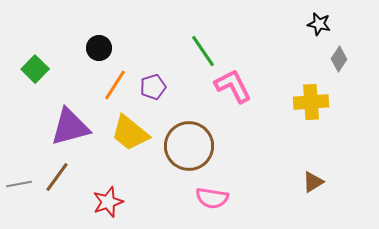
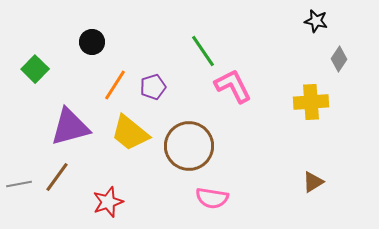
black star: moved 3 px left, 3 px up
black circle: moved 7 px left, 6 px up
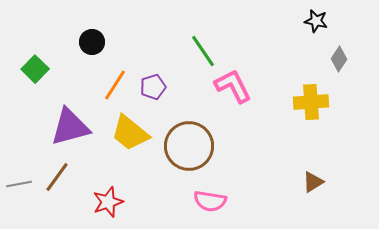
pink semicircle: moved 2 px left, 3 px down
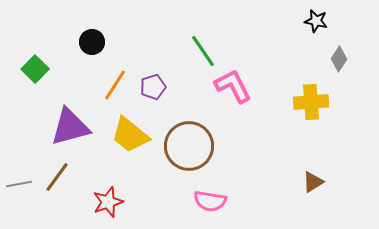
yellow trapezoid: moved 2 px down
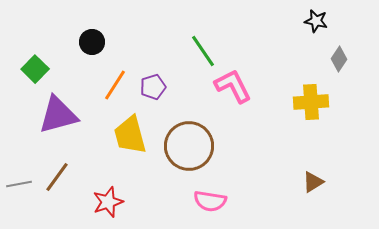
purple triangle: moved 12 px left, 12 px up
yellow trapezoid: rotated 36 degrees clockwise
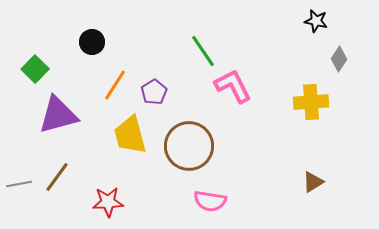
purple pentagon: moved 1 px right, 5 px down; rotated 15 degrees counterclockwise
red star: rotated 16 degrees clockwise
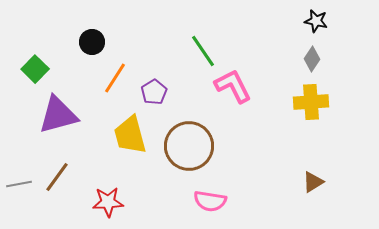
gray diamond: moved 27 px left
orange line: moved 7 px up
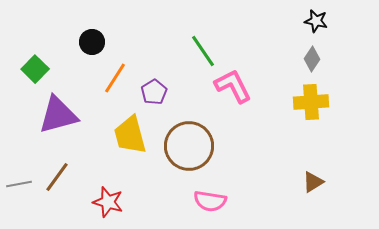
red star: rotated 20 degrees clockwise
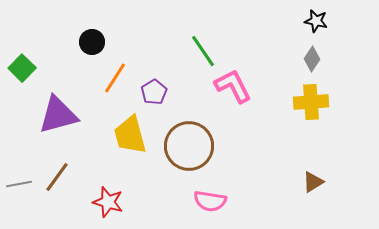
green square: moved 13 px left, 1 px up
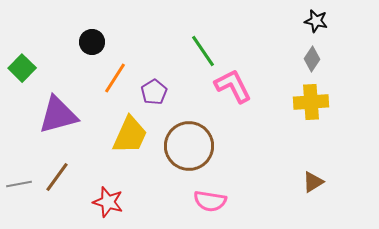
yellow trapezoid: rotated 141 degrees counterclockwise
